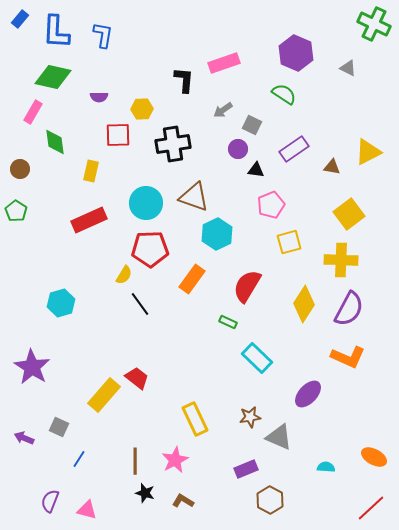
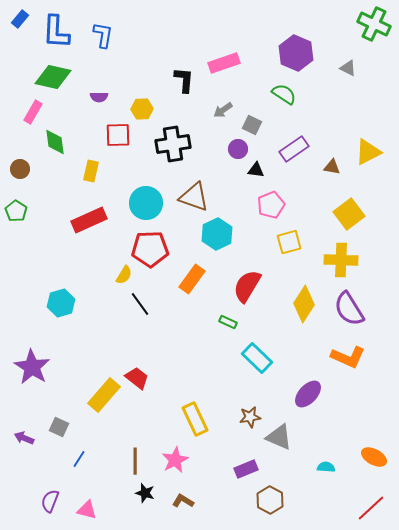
purple semicircle at (349, 309): rotated 120 degrees clockwise
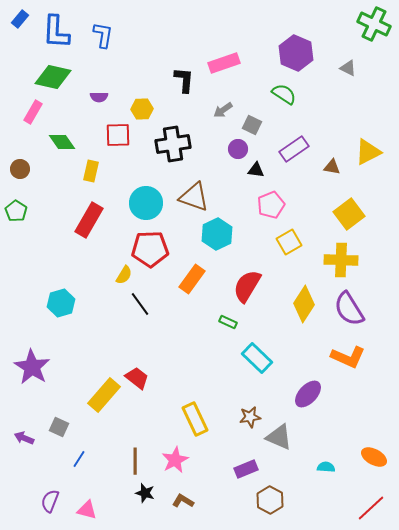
green diamond at (55, 142): moved 7 px right; rotated 28 degrees counterclockwise
red rectangle at (89, 220): rotated 36 degrees counterclockwise
yellow square at (289, 242): rotated 15 degrees counterclockwise
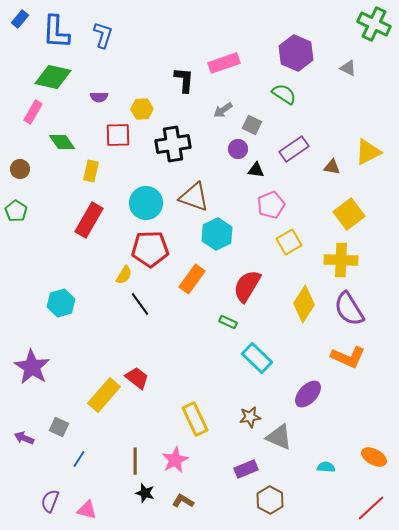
blue L-shape at (103, 35): rotated 8 degrees clockwise
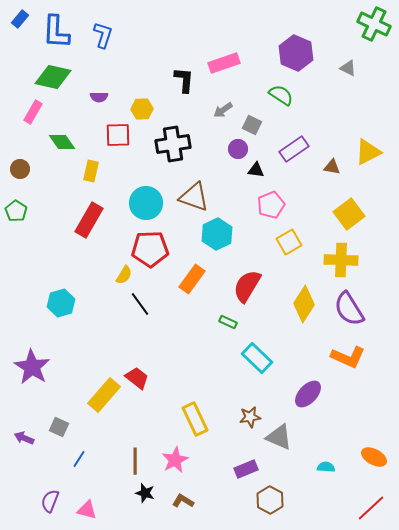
green semicircle at (284, 94): moved 3 px left, 1 px down
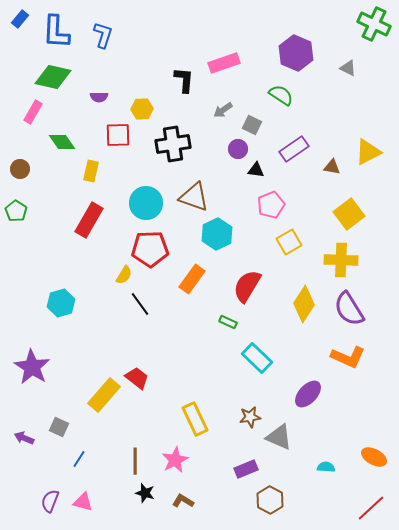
pink triangle at (87, 510): moved 4 px left, 8 px up
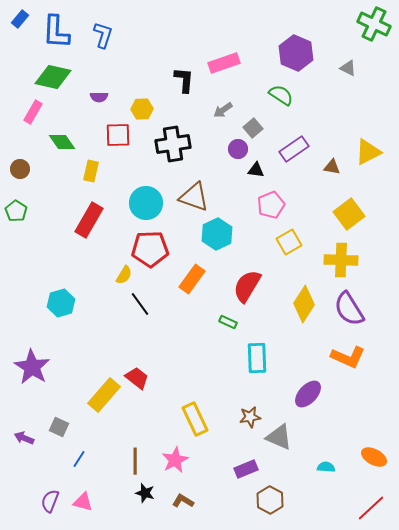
gray square at (252, 125): moved 1 px right, 3 px down; rotated 24 degrees clockwise
cyan rectangle at (257, 358): rotated 44 degrees clockwise
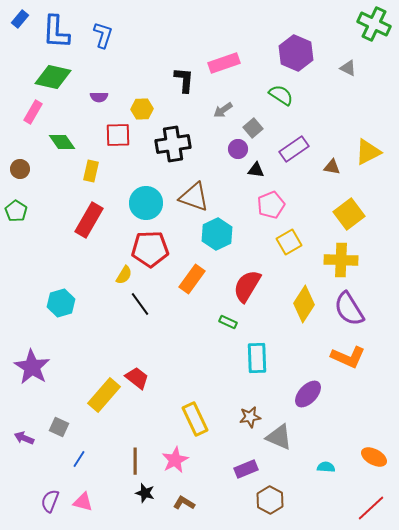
brown L-shape at (183, 501): moved 1 px right, 2 px down
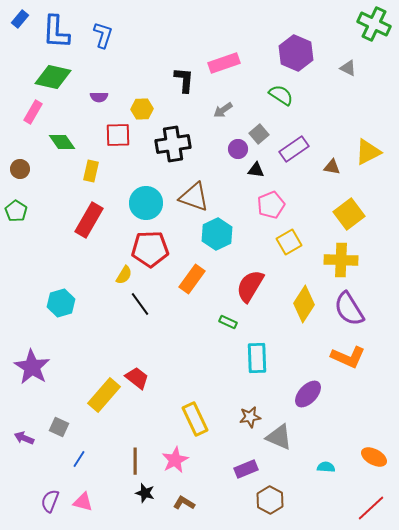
gray square at (253, 128): moved 6 px right, 6 px down
red semicircle at (247, 286): moved 3 px right
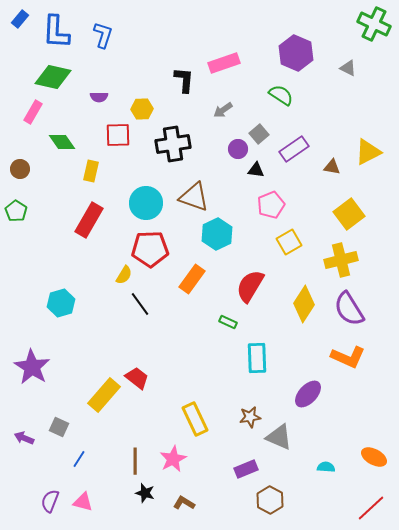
yellow cross at (341, 260): rotated 16 degrees counterclockwise
pink star at (175, 460): moved 2 px left, 1 px up
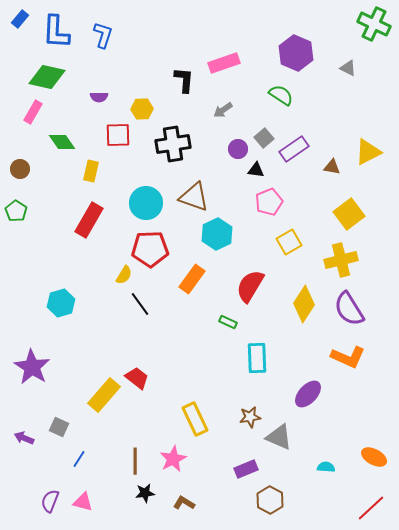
green diamond at (53, 77): moved 6 px left
gray square at (259, 134): moved 5 px right, 4 px down
pink pentagon at (271, 205): moved 2 px left, 3 px up
black star at (145, 493): rotated 24 degrees counterclockwise
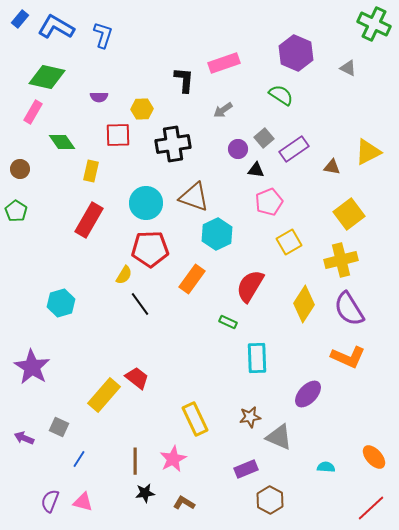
blue L-shape at (56, 32): moved 5 px up; rotated 117 degrees clockwise
orange ellipse at (374, 457): rotated 20 degrees clockwise
